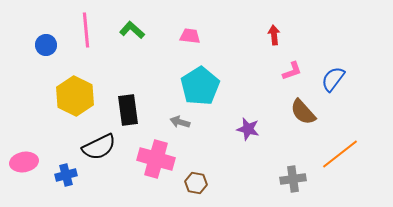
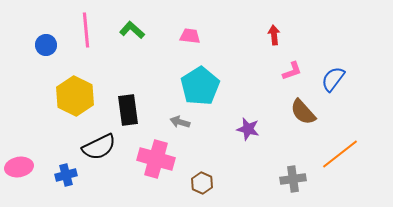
pink ellipse: moved 5 px left, 5 px down
brown hexagon: moved 6 px right; rotated 15 degrees clockwise
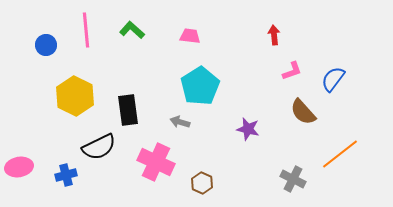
pink cross: moved 3 px down; rotated 9 degrees clockwise
gray cross: rotated 35 degrees clockwise
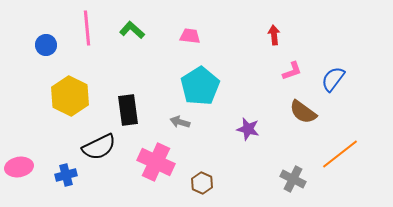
pink line: moved 1 px right, 2 px up
yellow hexagon: moved 5 px left
brown semicircle: rotated 12 degrees counterclockwise
